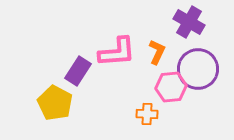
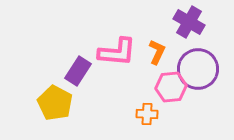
pink L-shape: rotated 9 degrees clockwise
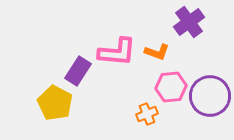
purple cross: rotated 24 degrees clockwise
orange L-shape: rotated 85 degrees clockwise
purple circle: moved 12 px right, 27 px down
orange cross: rotated 25 degrees counterclockwise
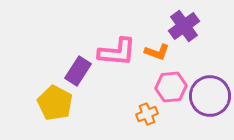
purple cross: moved 5 px left, 4 px down
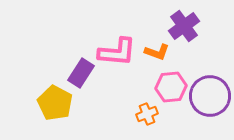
purple rectangle: moved 3 px right, 2 px down
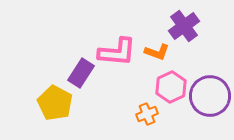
pink hexagon: rotated 20 degrees counterclockwise
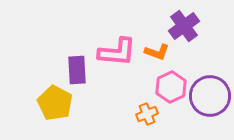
purple rectangle: moved 4 px left, 3 px up; rotated 36 degrees counterclockwise
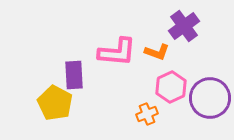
purple rectangle: moved 3 px left, 5 px down
purple circle: moved 2 px down
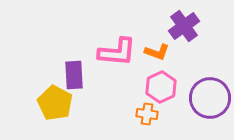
pink hexagon: moved 10 px left
orange cross: rotated 30 degrees clockwise
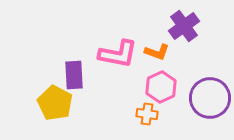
pink L-shape: moved 1 px right, 2 px down; rotated 6 degrees clockwise
